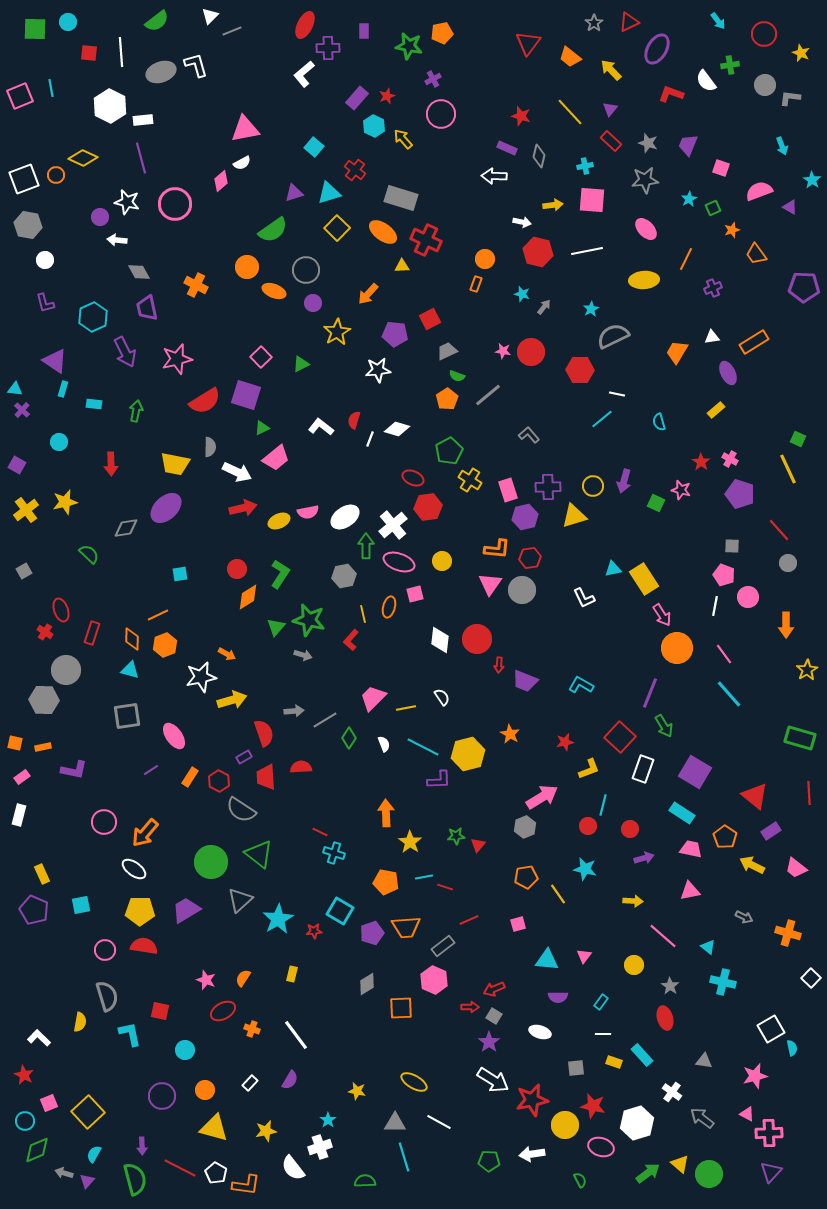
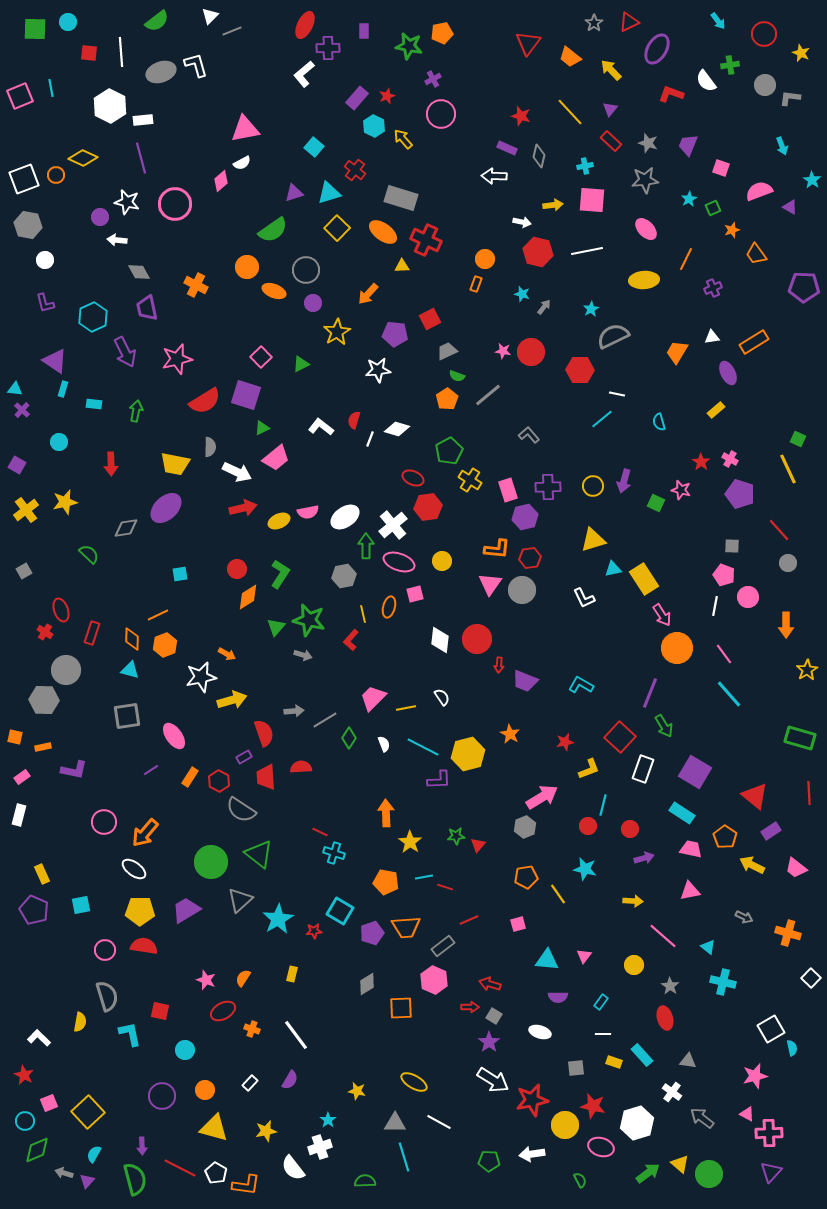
yellow triangle at (574, 516): moved 19 px right, 24 px down
orange square at (15, 743): moved 6 px up
red arrow at (494, 989): moved 4 px left, 5 px up; rotated 40 degrees clockwise
gray triangle at (704, 1061): moved 16 px left
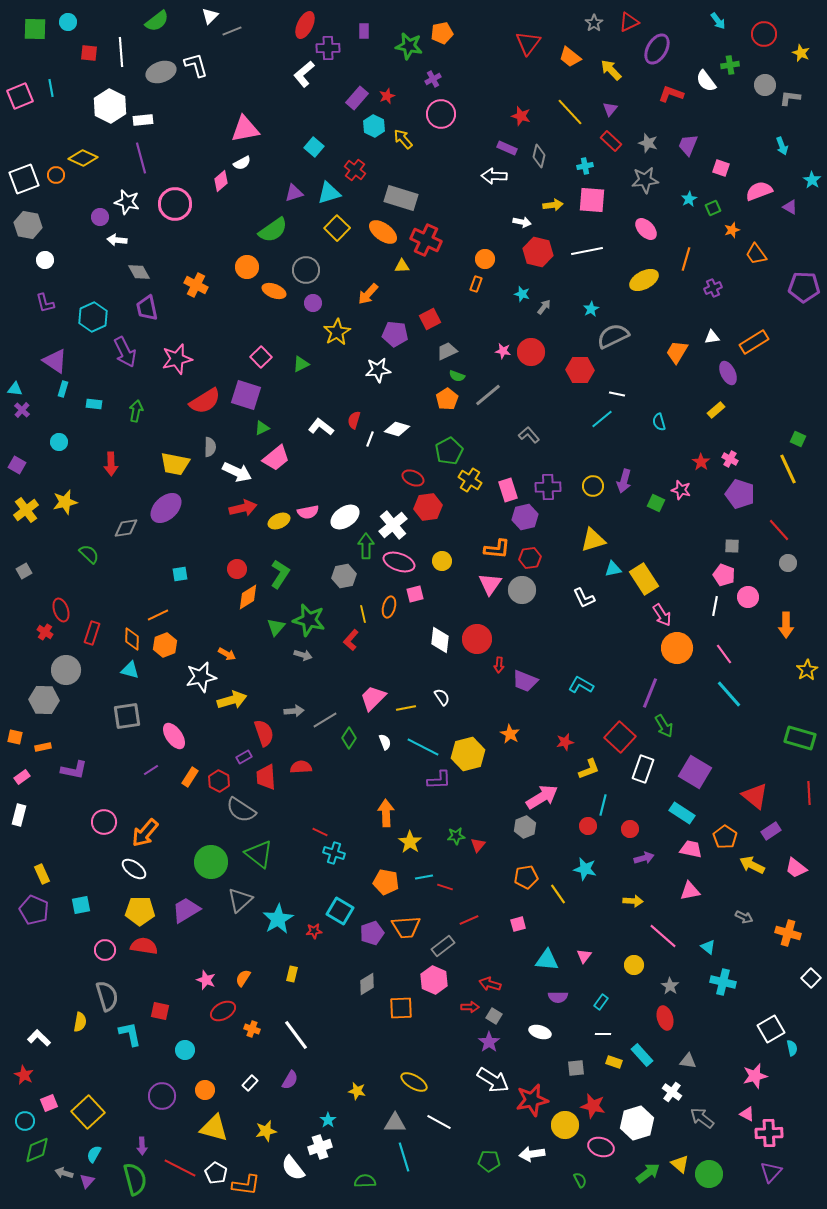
orange line at (686, 259): rotated 10 degrees counterclockwise
yellow ellipse at (644, 280): rotated 24 degrees counterclockwise
white semicircle at (384, 744): moved 1 px right, 2 px up
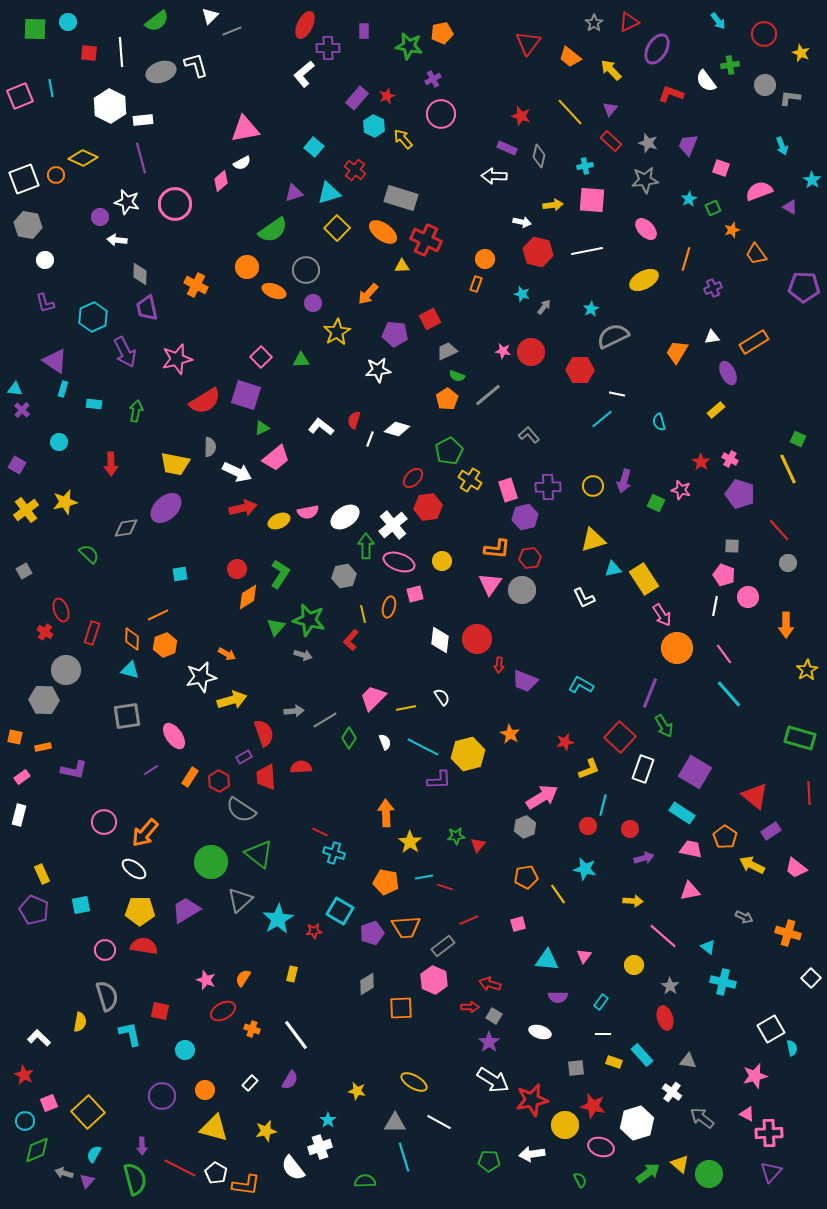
gray diamond at (139, 272): moved 1 px right, 2 px down; rotated 30 degrees clockwise
green triangle at (301, 364): moved 4 px up; rotated 24 degrees clockwise
red ellipse at (413, 478): rotated 70 degrees counterclockwise
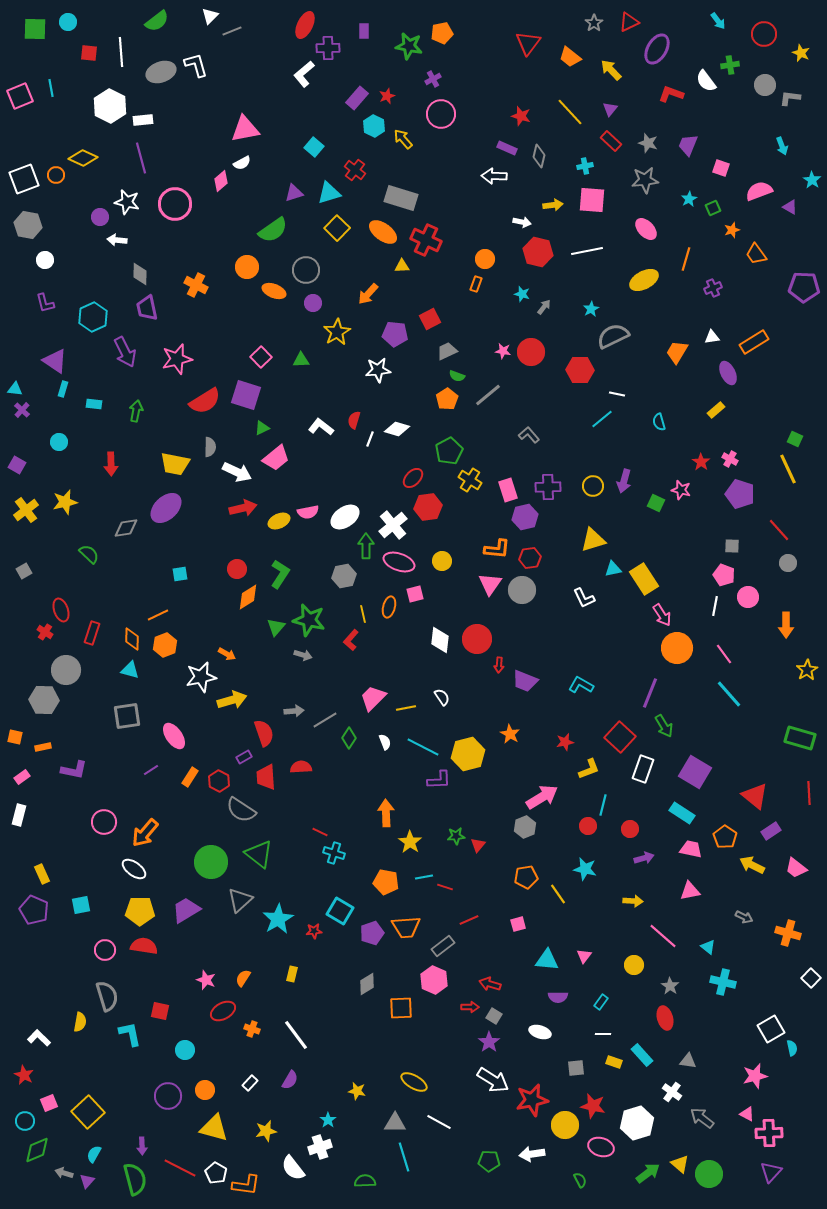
green square at (798, 439): moved 3 px left
purple circle at (162, 1096): moved 6 px right
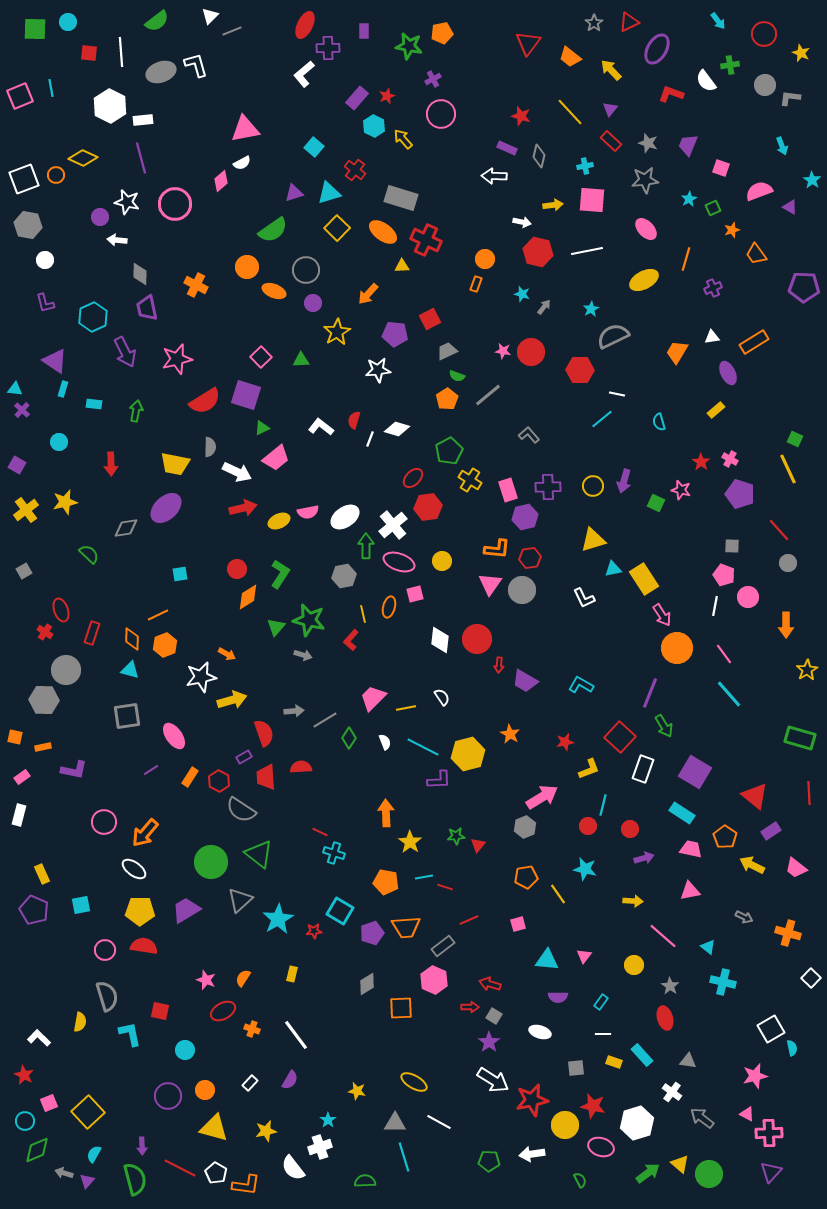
purple trapezoid at (525, 681): rotated 8 degrees clockwise
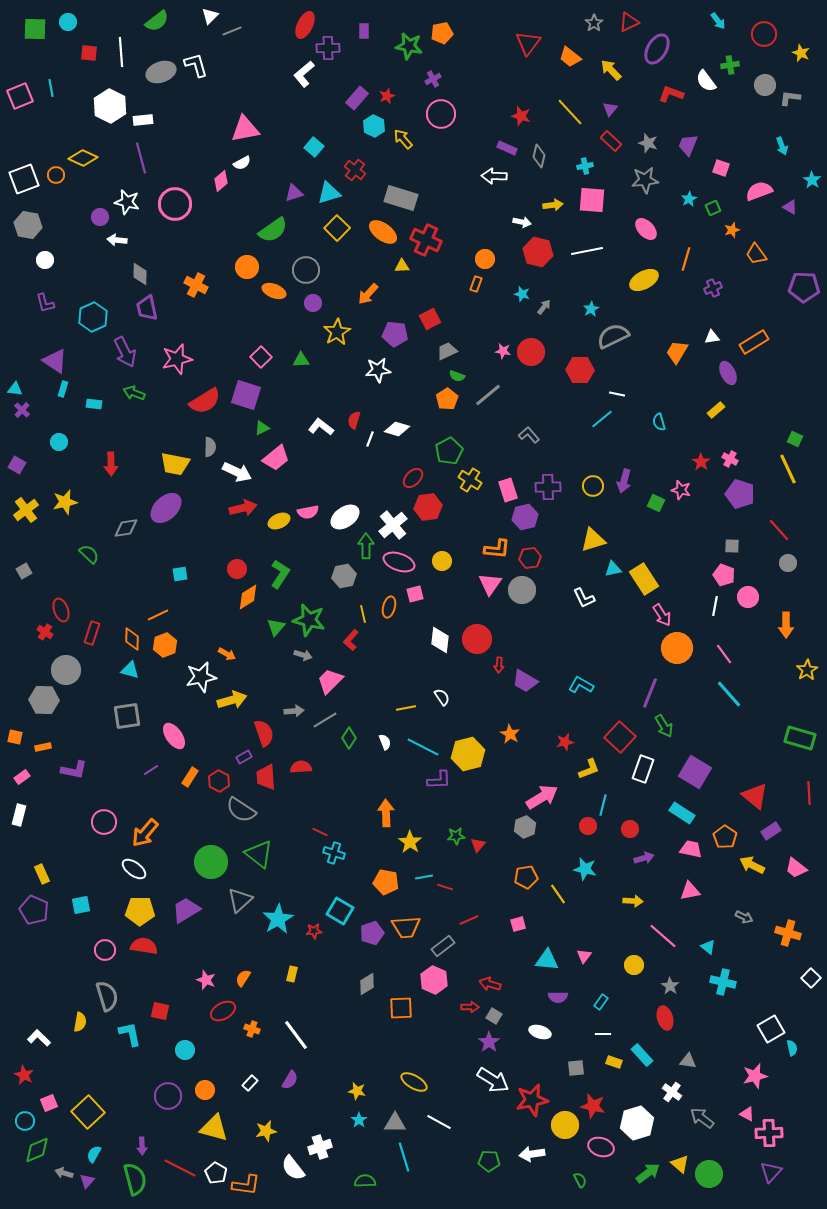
green arrow at (136, 411): moved 2 px left, 18 px up; rotated 80 degrees counterclockwise
pink trapezoid at (373, 698): moved 43 px left, 17 px up
cyan star at (328, 1120): moved 31 px right
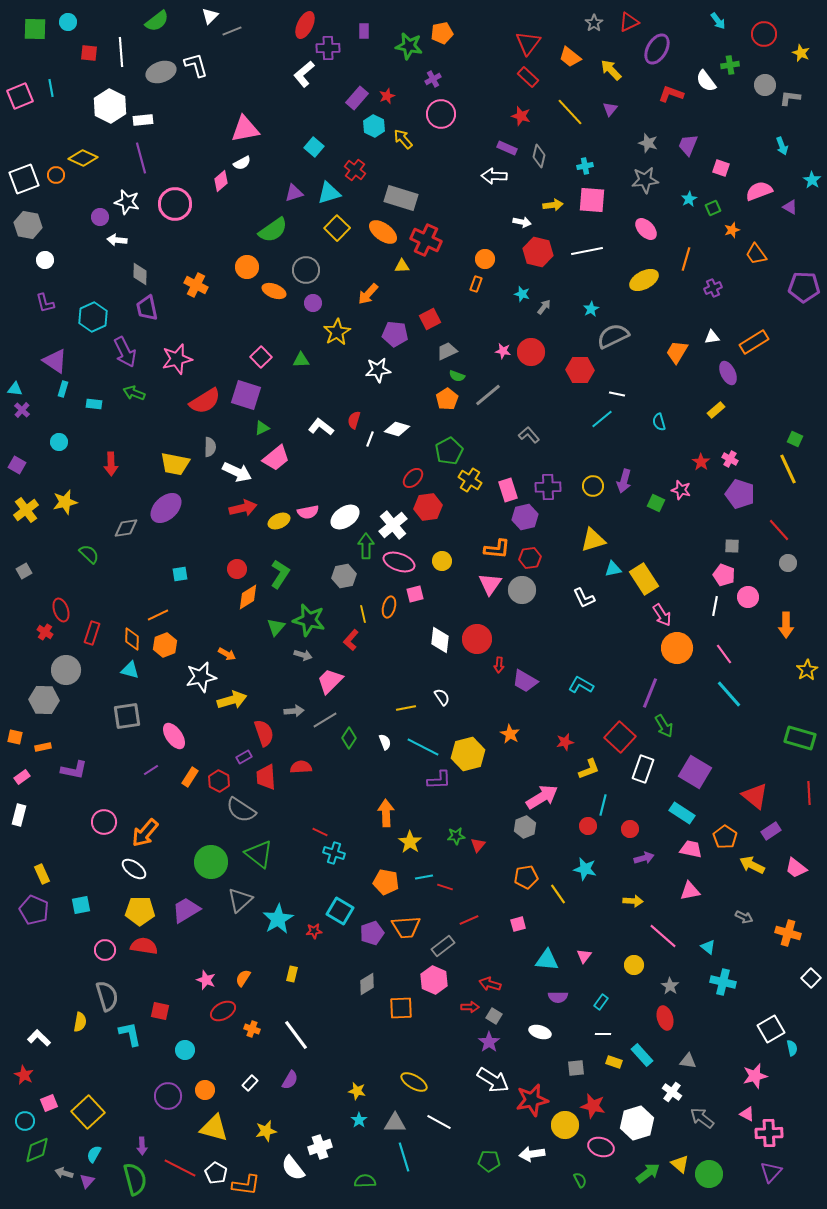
red rectangle at (611, 141): moved 83 px left, 64 px up
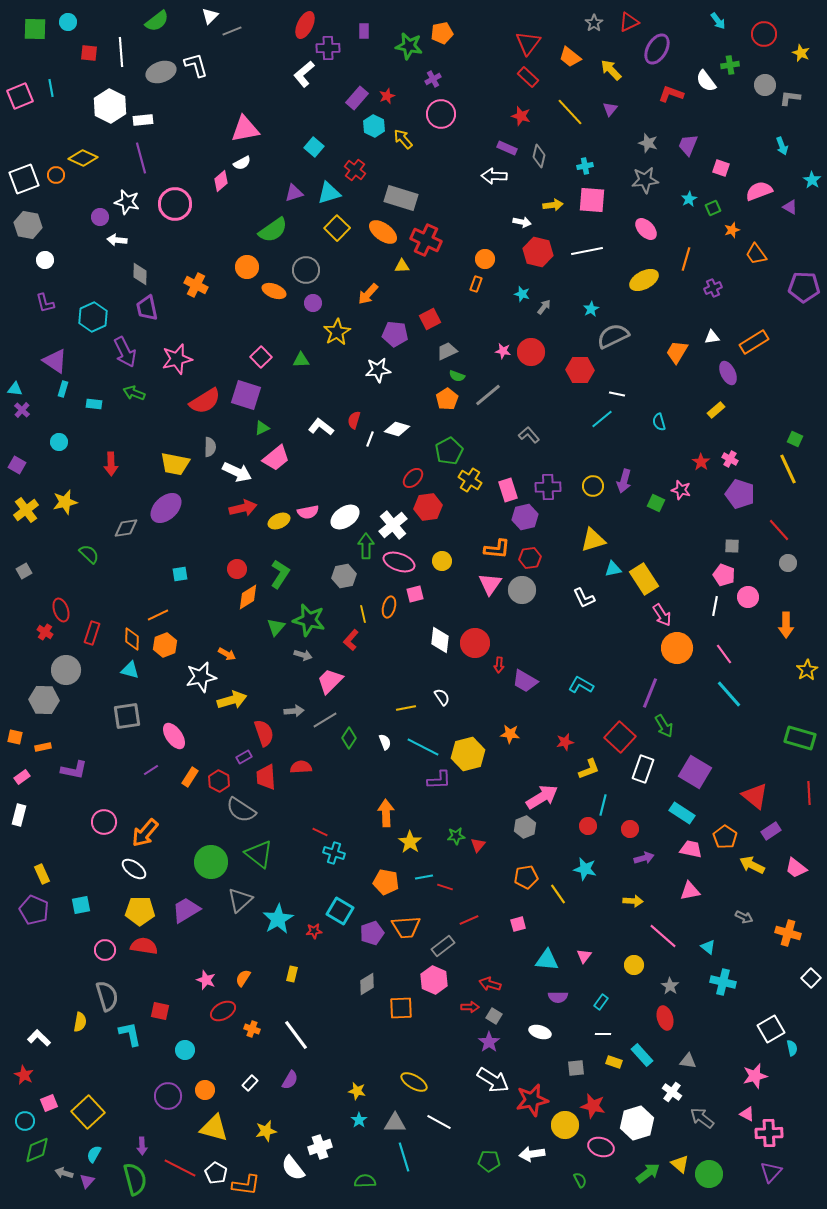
red circle at (477, 639): moved 2 px left, 4 px down
orange star at (510, 734): rotated 24 degrees counterclockwise
